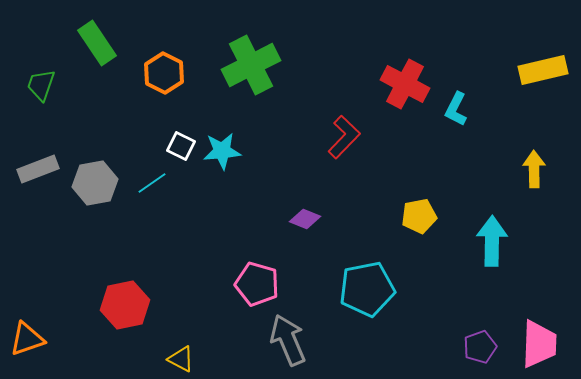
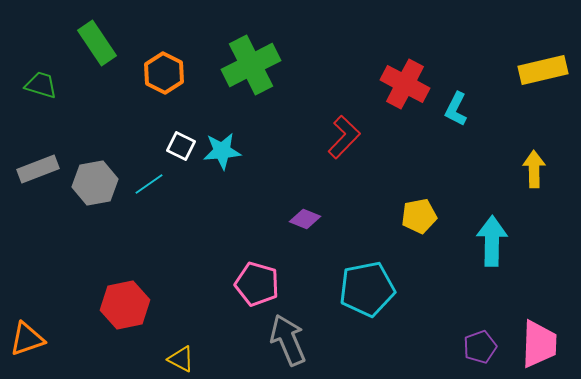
green trapezoid: rotated 88 degrees clockwise
cyan line: moved 3 px left, 1 px down
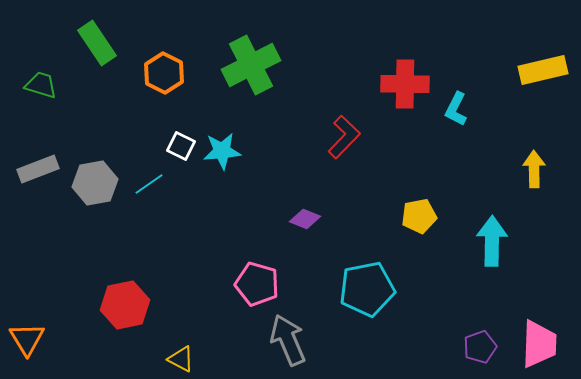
red cross: rotated 27 degrees counterclockwise
orange triangle: rotated 42 degrees counterclockwise
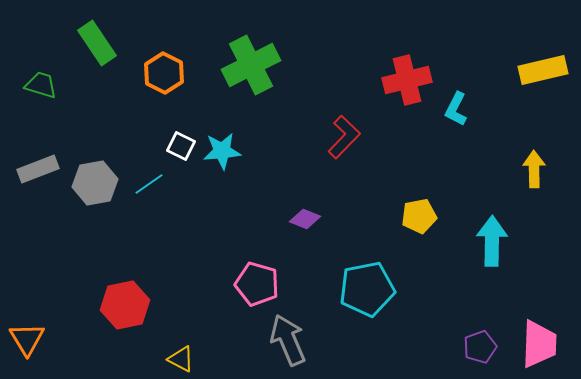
red cross: moved 2 px right, 4 px up; rotated 15 degrees counterclockwise
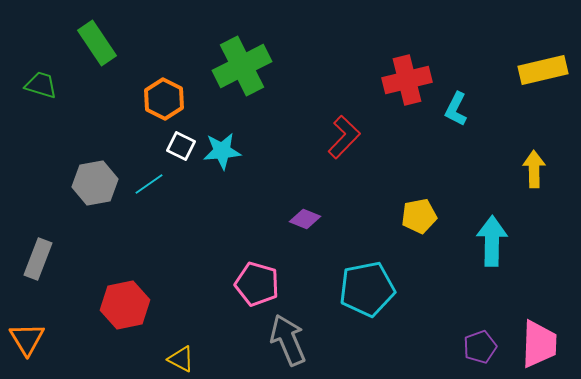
green cross: moved 9 px left, 1 px down
orange hexagon: moved 26 px down
gray rectangle: moved 90 px down; rotated 48 degrees counterclockwise
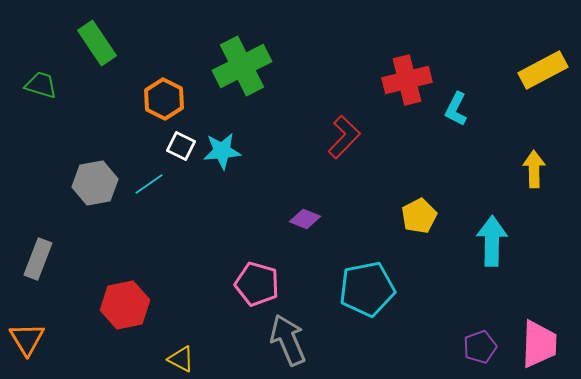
yellow rectangle: rotated 15 degrees counterclockwise
yellow pentagon: rotated 16 degrees counterclockwise
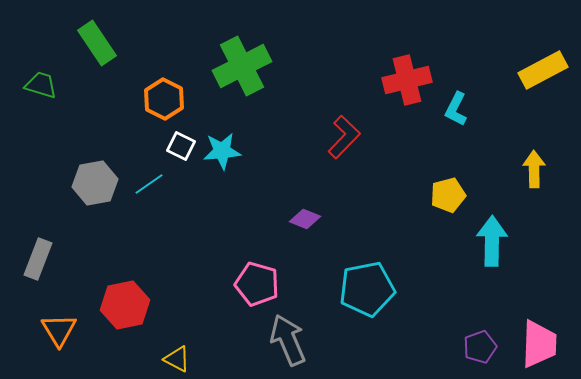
yellow pentagon: moved 29 px right, 21 px up; rotated 12 degrees clockwise
orange triangle: moved 32 px right, 9 px up
yellow triangle: moved 4 px left
